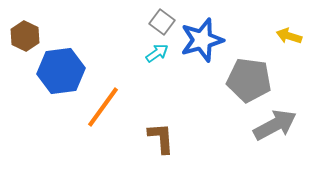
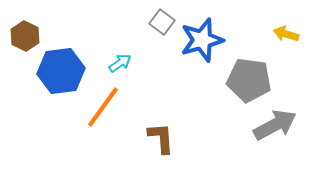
yellow arrow: moved 3 px left, 2 px up
cyan arrow: moved 37 px left, 10 px down
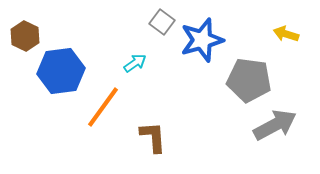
cyan arrow: moved 15 px right
brown L-shape: moved 8 px left, 1 px up
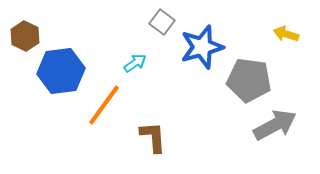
blue star: moved 7 px down
orange line: moved 1 px right, 2 px up
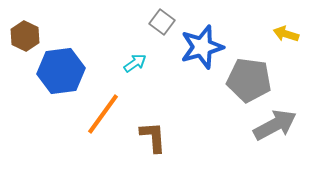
orange line: moved 1 px left, 9 px down
